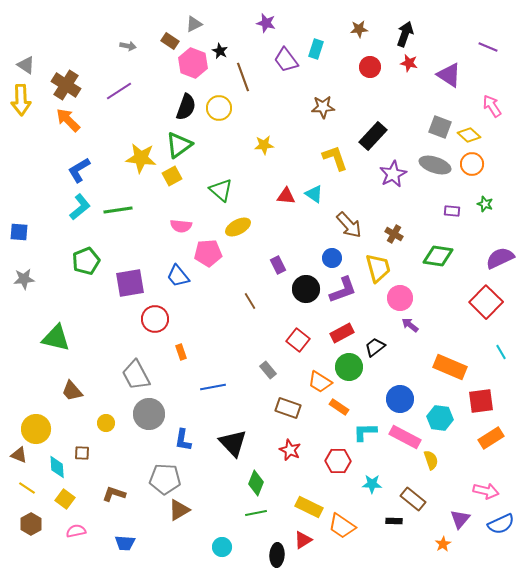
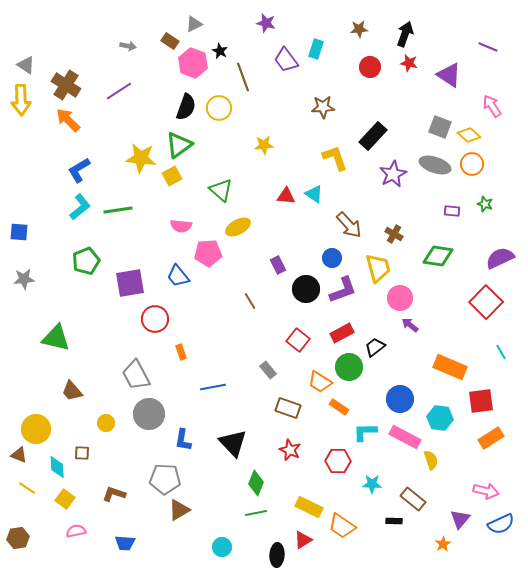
brown hexagon at (31, 524): moved 13 px left, 14 px down; rotated 20 degrees clockwise
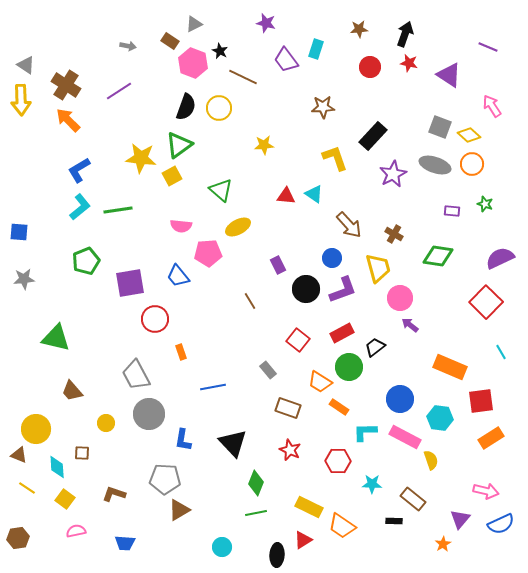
brown line at (243, 77): rotated 44 degrees counterclockwise
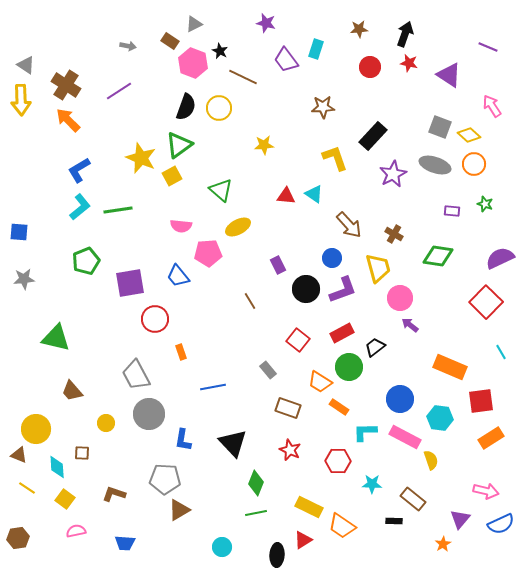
yellow star at (141, 158): rotated 16 degrees clockwise
orange circle at (472, 164): moved 2 px right
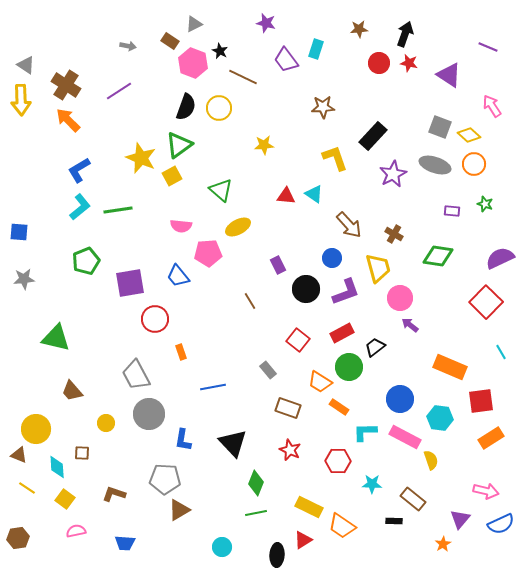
red circle at (370, 67): moved 9 px right, 4 px up
purple L-shape at (343, 290): moved 3 px right, 2 px down
